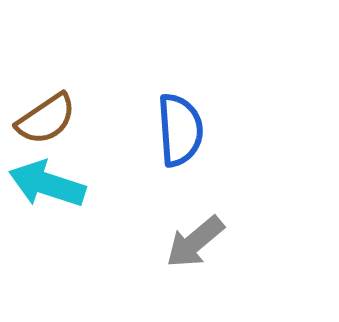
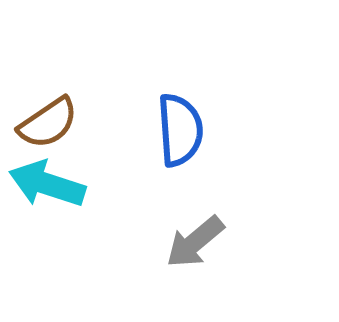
brown semicircle: moved 2 px right, 4 px down
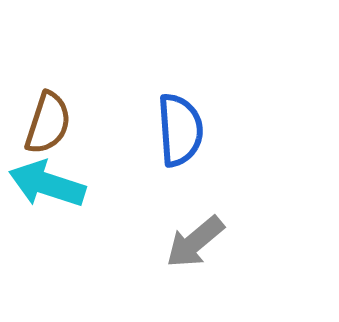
brown semicircle: rotated 38 degrees counterclockwise
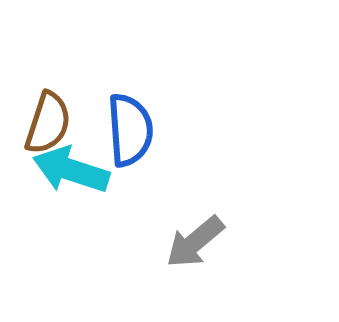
blue semicircle: moved 50 px left
cyan arrow: moved 24 px right, 14 px up
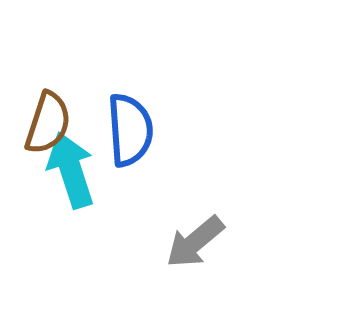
cyan arrow: rotated 54 degrees clockwise
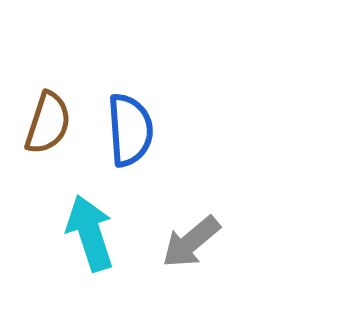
cyan arrow: moved 19 px right, 63 px down
gray arrow: moved 4 px left
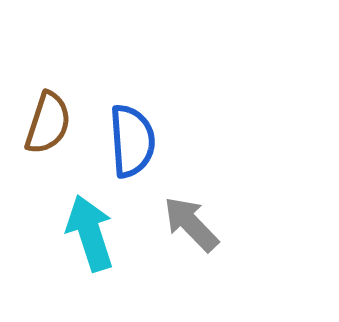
blue semicircle: moved 2 px right, 11 px down
gray arrow: moved 18 px up; rotated 86 degrees clockwise
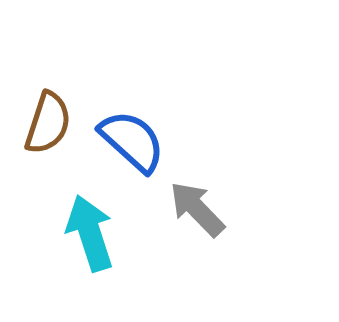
blue semicircle: rotated 44 degrees counterclockwise
gray arrow: moved 6 px right, 15 px up
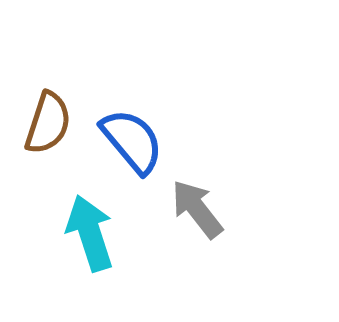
blue semicircle: rotated 8 degrees clockwise
gray arrow: rotated 6 degrees clockwise
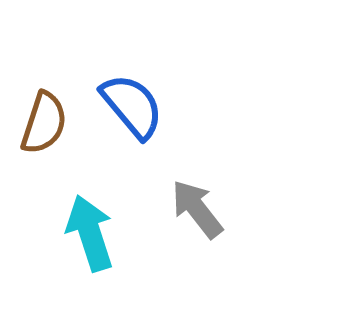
brown semicircle: moved 4 px left
blue semicircle: moved 35 px up
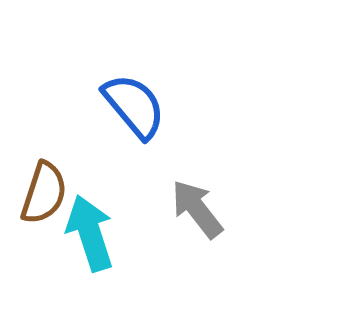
blue semicircle: moved 2 px right
brown semicircle: moved 70 px down
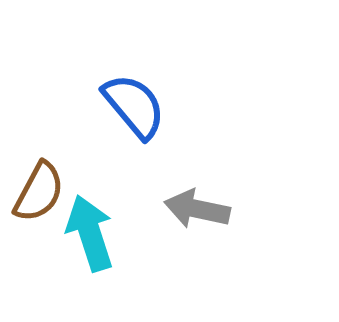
brown semicircle: moved 5 px left, 1 px up; rotated 10 degrees clockwise
gray arrow: rotated 40 degrees counterclockwise
